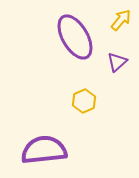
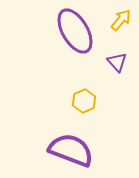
purple ellipse: moved 6 px up
purple triangle: rotated 30 degrees counterclockwise
purple semicircle: moved 27 px right; rotated 27 degrees clockwise
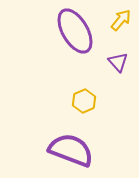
purple triangle: moved 1 px right
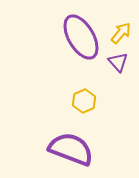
yellow arrow: moved 13 px down
purple ellipse: moved 6 px right, 6 px down
purple semicircle: moved 1 px up
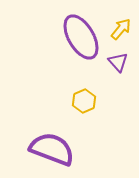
yellow arrow: moved 4 px up
purple semicircle: moved 19 px left
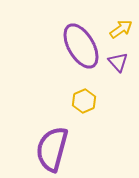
yellow arrow: rotated 15 degrees clockwise
purple ellipse: moved 9 px down
purple semicircle: rotated 96 degrees counterclockwise
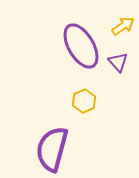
yellow arrow: moved 2 px right, 3 px up
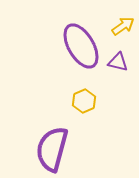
purple triangle: rotated 35 degrees counterclockwise
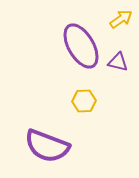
yellow arrow: moved 2 px left, 7 px up
yellow hexagon: rotated 20 degrees clockwise
purple semicircle: moved 5 px left, 3 px up; rotated 84 degrees counterclockwise
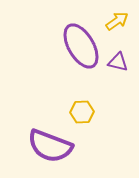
yellow arrow: moved 4 px left, 2 px down
yellow hexagon: moved 2 px left, 11 px down
purple semicircle: moved 3 px right
